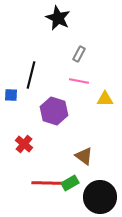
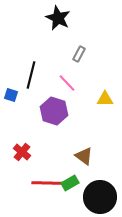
pink line: moved 12 px left, 2 px down; rotated 36 degrees clockwise
blue square: rotated 16 degrees clockwise
red cross: moved 2 px left, 8 px down
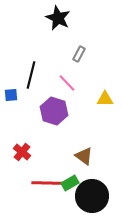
blue square: rotated 24 degrees counterclockwise
black circle: moved 8 px left, 1 px up
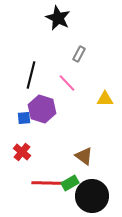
blue square: moved 13 px right, 23 px down
purple hexagon: moved 12 px left, 2 px up
